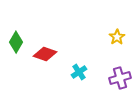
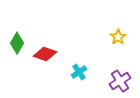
yellow star: moved 1 px right
green diamond: moved 1 px right, 1 px down
purple cross: moved 3 px down; rotated 15 degrees counterclockwise
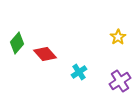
green diamond: rotated 10 degrees clockwise
red diamond: rotated 30 degrees clockwise
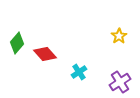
yellow star: moved 1 px right, 1 px up
purple cross: moved 1 px down
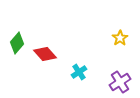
yellow star: moved 1 px right, 2 px down
